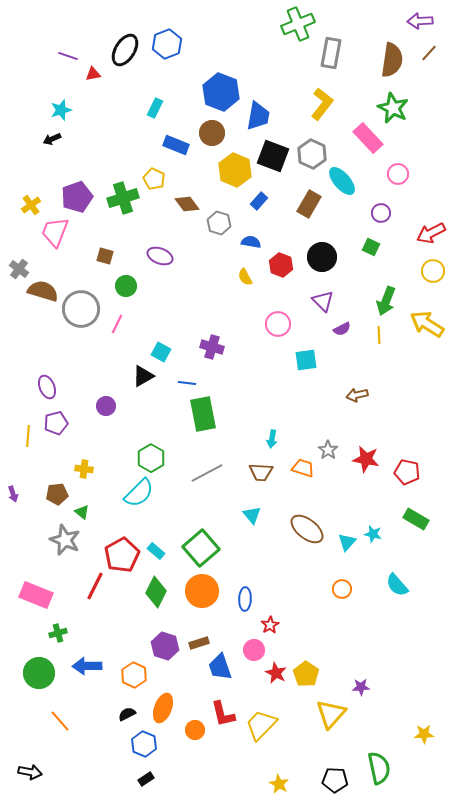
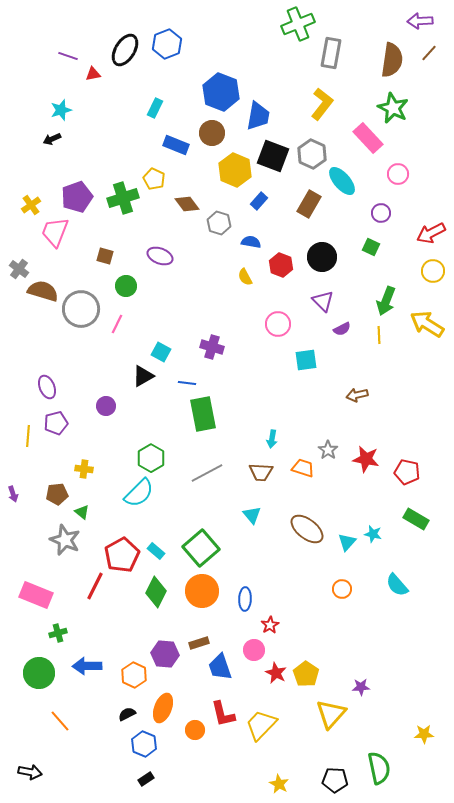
purple hexagon at (165, 646): moved 8 px down; rotated 12 degrees counterclockwise
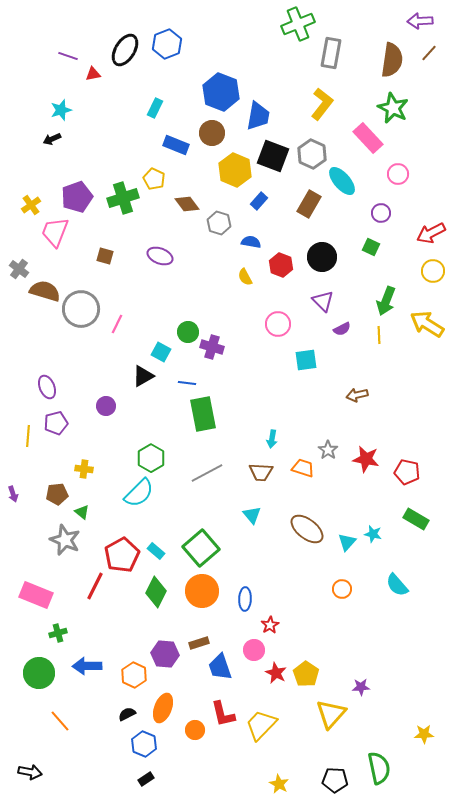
green circle at (126, 286): moved 62 px right, 46 px down
brown semicircle at (43, 291): moved 2 px right
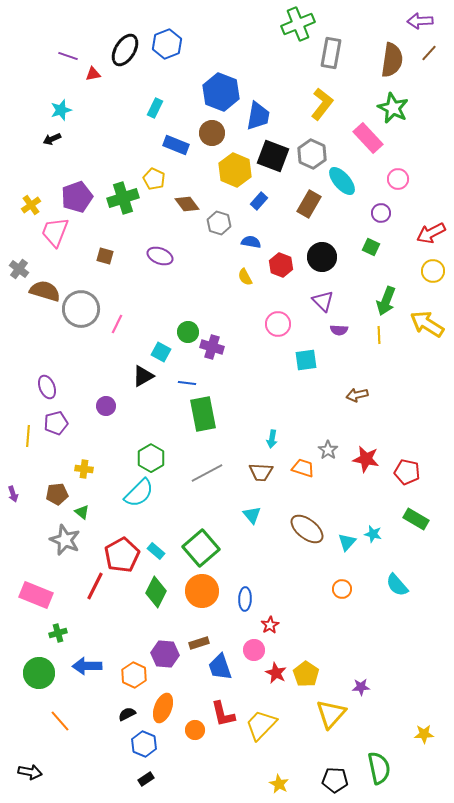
pink circle at (398, 174): moved 5 px down
purple semicircle at (342, 329): moved 3 px left, 1 px down; rotated 30 degrees clockwise
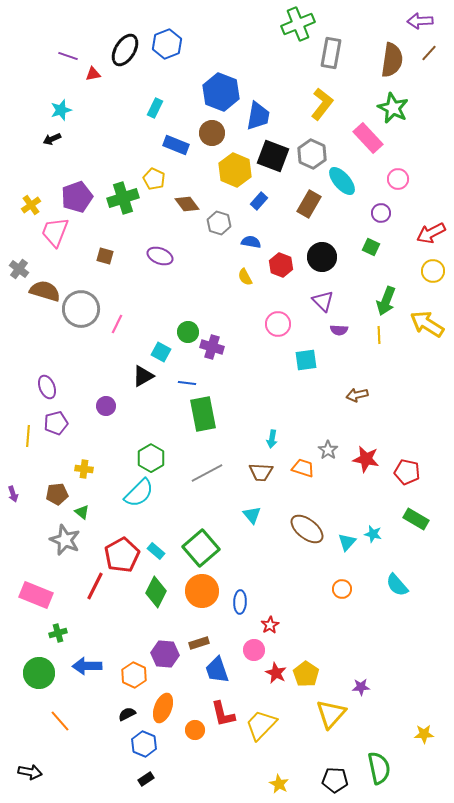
blue ellipse at (245, 599): moved 5 px left, 3 px down
blue trapezoid at (220, 667): moved 3 px left, 3 px down
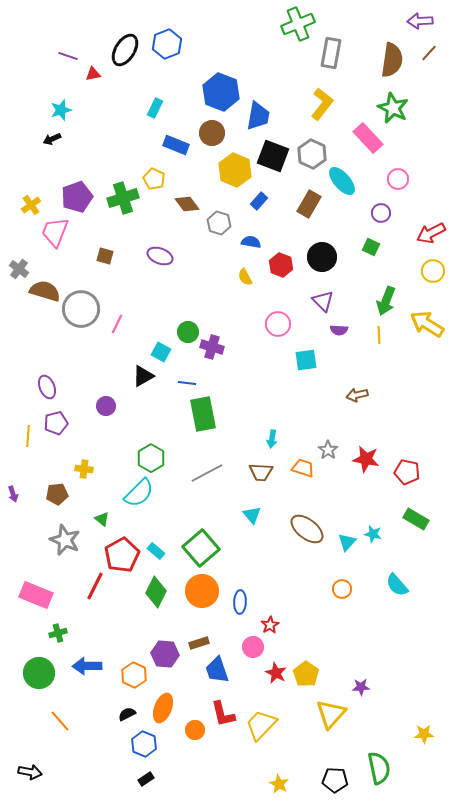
green triangle at (82, 512): moved 20 px right, 7 px down
pink circle at (254, 650): moved 1 px left, 3 px up
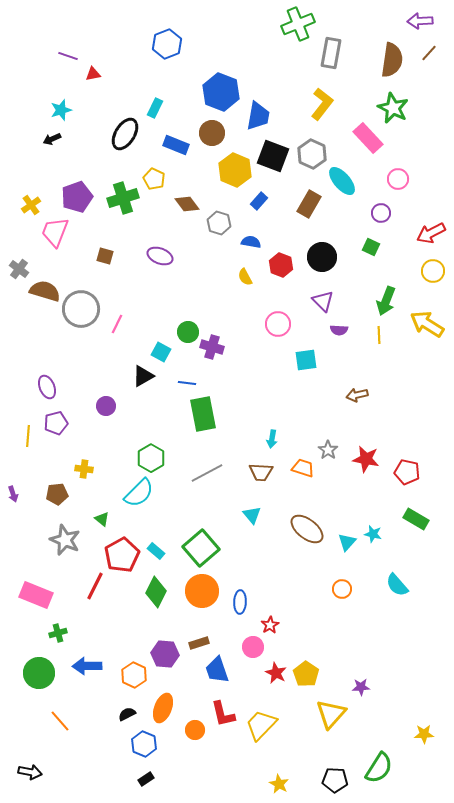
black ellipse at (125, 50): moved 84 px down
green semicircle at (379, 768): rotated 44 degrees clockwise
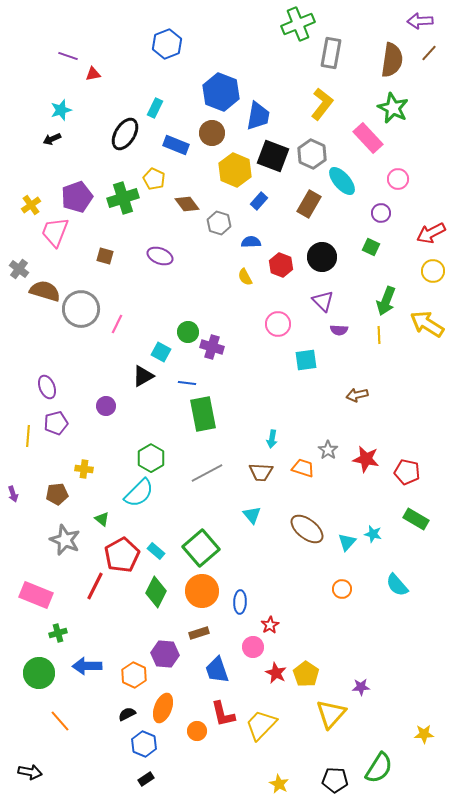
blue semicircle at (251, 242): rotated 12 degrees counterclockwise
brown rectangle at (199, 643): moved 10 px up
orange circle at (195, 730): moved 2 px right, 1 px down
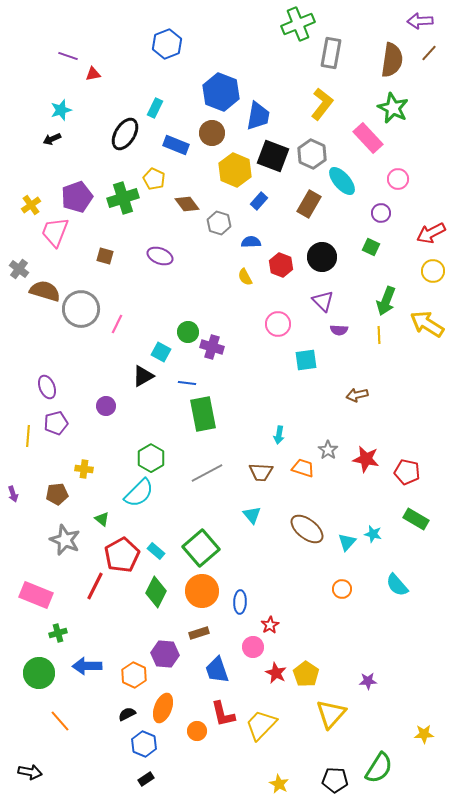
cyan arrow at (272, 439): moved 7 px right, 4 px up
purple star at (361, 687): moved 7 px right, 6 px up
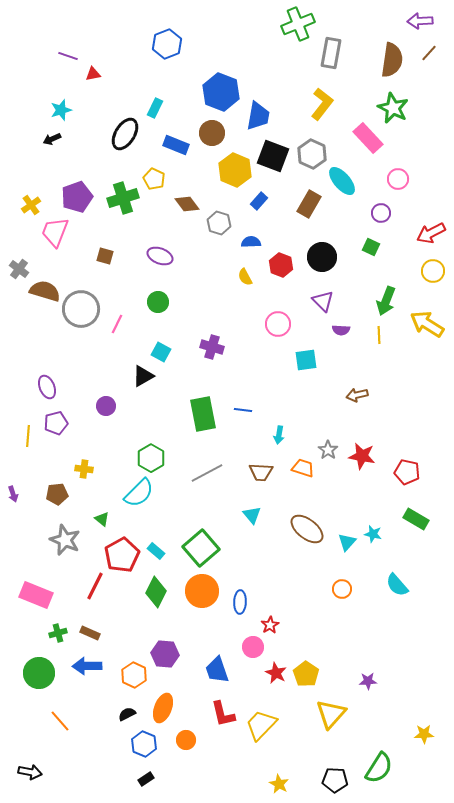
purple semicircle at (339, 330): moved 2 px right
green circle at (188, 332): moved 30 px left, 30 px up
blue line at (187, 383): moved 56 px right, 27 px down
red star at (366, 459): moved 4 px left, 3 px up
brown rectangle at (199, 633): moved 109 px left; rotated 42 degrees clockwise
orange circle at (197, 731): moved 11 px left, 9 px down
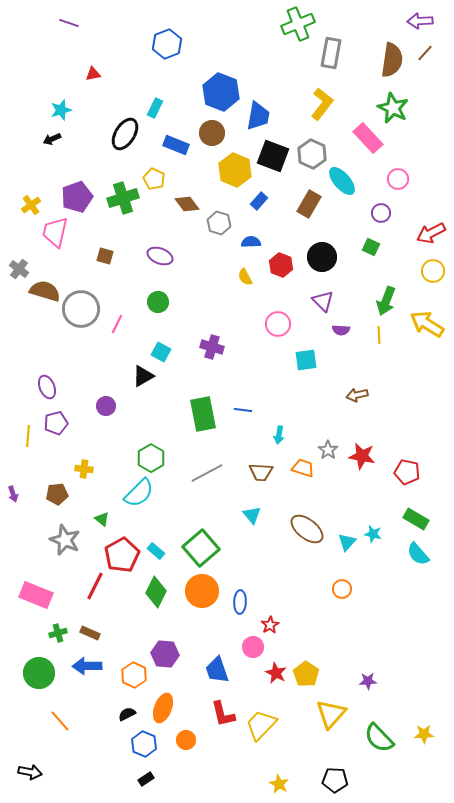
brown line at (429, 53): moved 4 px left
purple line at (68, 56): moved 1 px right, 33 px up
pink trapezoid at (55, 232): rotated 8 degrees counterclockwise
cyan semicircle at (397, 585): moved 21 px right, 31 px up
green semicircle at (379, 768): moved 30 px up; rotated 104 degrees clockwise
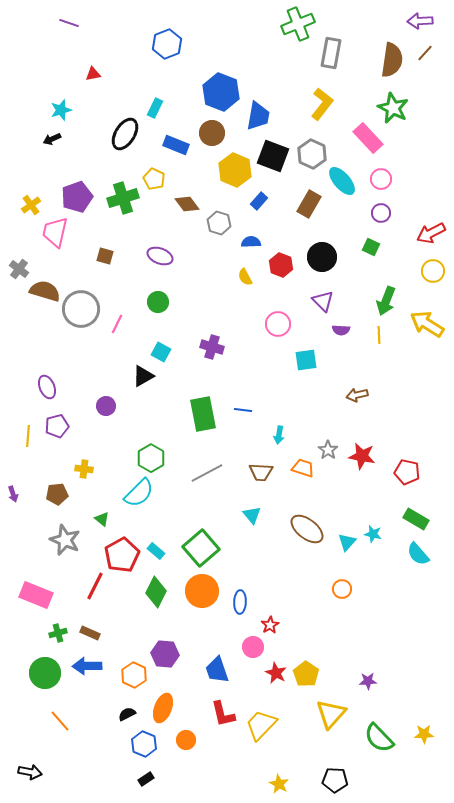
pink circle at (398, 179): moved 17 px left
purple pentagon at (56, 423): moved 1 px right, 3 px down
green circle at (39, 673): moved 6 px right
